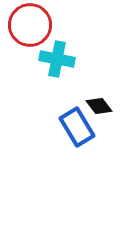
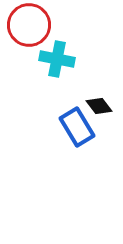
red circle: moved 1 px left
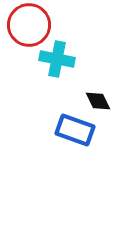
black diamond: moved 1 px left, 5 px up; rotated 12 degrees clockwise
blue rectangle: moved 2 px left, 3 px down; rotated 39 degrees counterclockwise
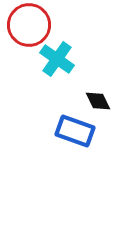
cyan cross: rotated 24 degrees clockwise
blue rectangle: moved 1 px down
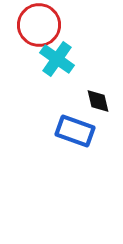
red circle: moved 10 px right
black diamond: rotated 12 degrees clockwise
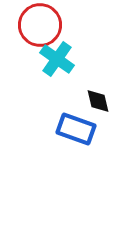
red circle: moved 1 px right
blue rectangle: moved 1 px right, 2 px up
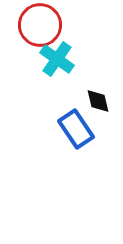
blue rectangle: rotated 36 degrees clockwise
